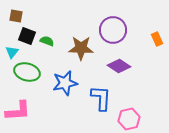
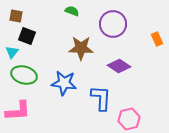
purple circle: moved 6 px up
green semicircle: moved 25 px right, 30 px up
green ellipse: moved 3 px left, 3 px down
blue star: moved 1 px left; rotated 20 degrees clockwise
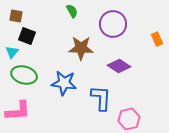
green semicircle: rotated 40 degrees clockwise
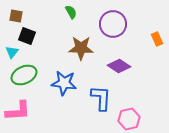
green semicircle: moved 1 px left, 1 px down
green ellipse: rotated 40 degrees counterclockwise
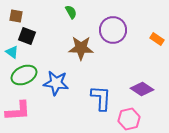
purple circle: moved 6 px down
orange rectangle: rotated 32 degrees counterclockwise
cyan triangle: rotated 32 degrees counterclockwise
purple diamond: moved 23 px right, 23 px down
blue star: moved 8 px left
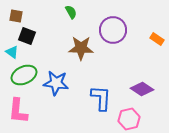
pink L-shape: rotated 100 degrees clockwise
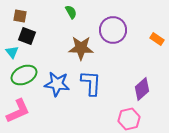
brown square: moved 4 px right
cyan triangle: rotated 16 degrees clockwise
blue star: moved 1 px right, 1 px down
purple diamond: rotated 75 degrees counterclockwise
blue L-shape: moved 10 px left, 15 px up
pink L-shape: rotated 120 degrees counterclockwise
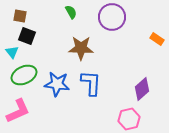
purple circle: moved 1 px left, 13 px up
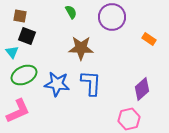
orange rectangle: moved 8 px left
